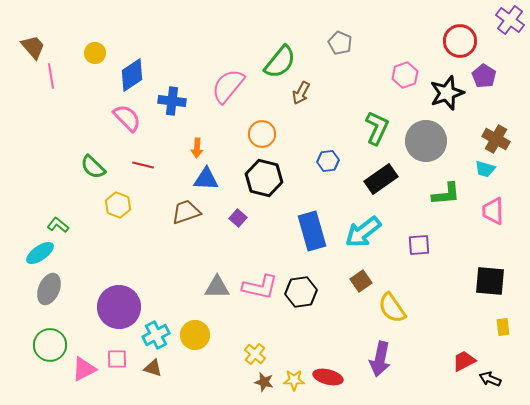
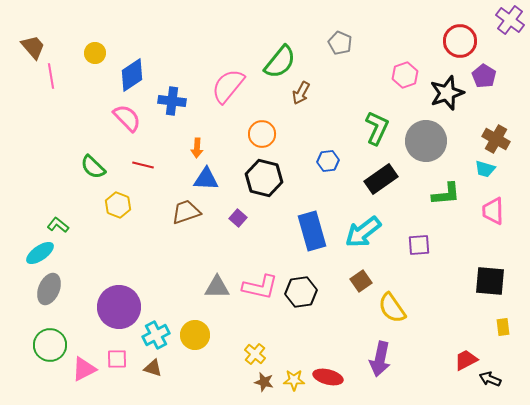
red trapezoid at (464, 361): moved 2 px right, 1 px up
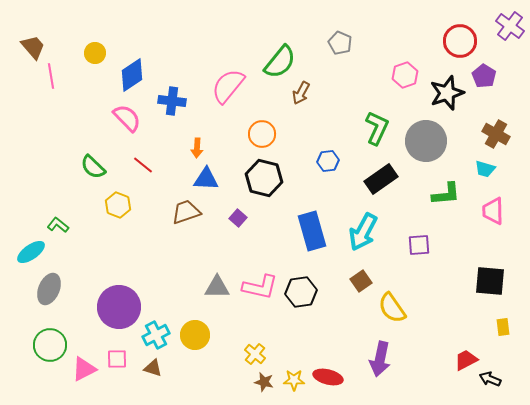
purple cross at (510, 20): moved 6 px down
brown cross at (496, 139): moved 5 px up
red line at (143, 165): rotated 25 degrees clockwise
cyan arrow at (363, 232): rotated 24 degrees counterclockwise
cyan ellipse at (40, 253): moved 9 px left, 1 px up
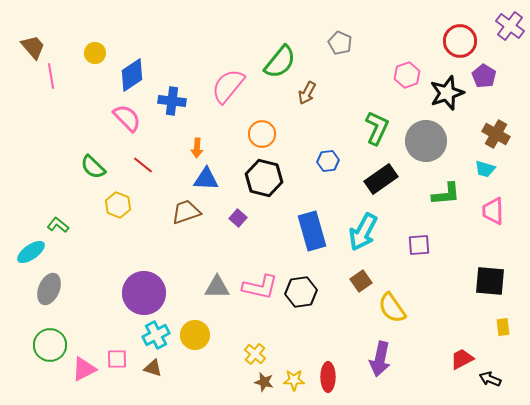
pink hexagon at (405, 75): moved 2 px right
brown arrow at (301, 93): moved 6 px right
purple circle at (119, 307): moved 25 px right, 14 px up
red trapezoid at (466, 360): moved 4 px left, 1 px up
red ellipse at (328, 377): rotated 76 degrees clockwise
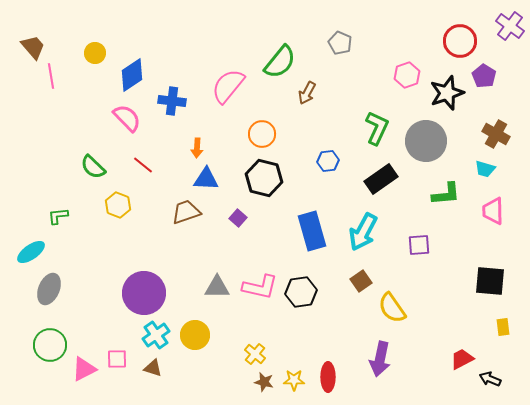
green L-shape at (58, 225): moved 9 px up; rotated 45 degrees counterclockwise
cyan cross at (156, 335): rotated 8 degrees counterclockwise
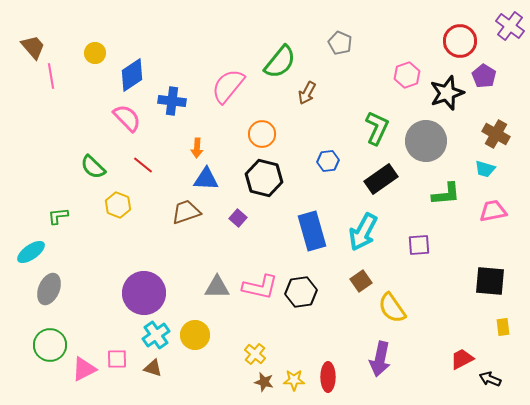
pink trapezoid at (493, 211): rotated 80 degrees clockwise
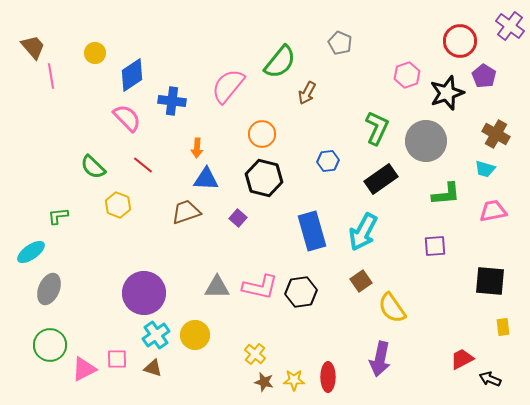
purple square at (419, 245): moved 16 px right, 1 px down
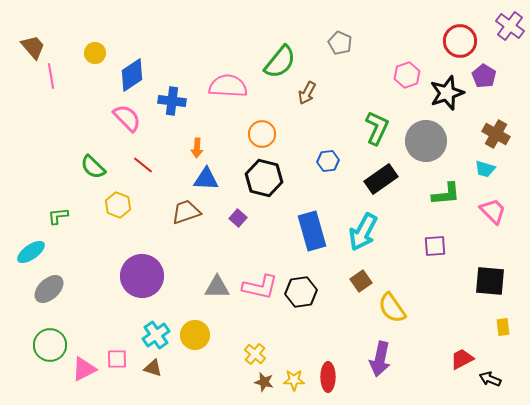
pink semicircle at (228, 86): rotated 54 degrees clockwise
pink trapezoid at (493, 211): rotated 56 degrees clockwise
gray ellipse at (49, 289): rotated 24 degrees clockwise
purple circle at (144, 293): moved 2 px left, 17 px up
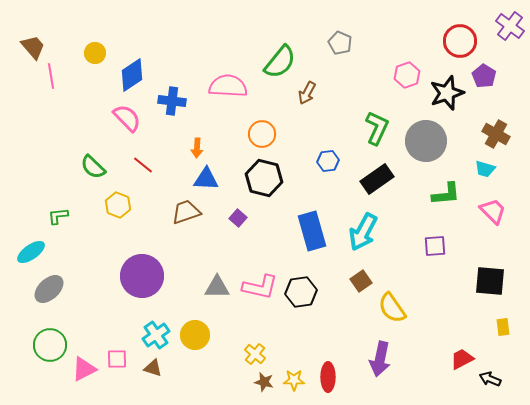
black rectangle at (381, 179): moved 4 px left
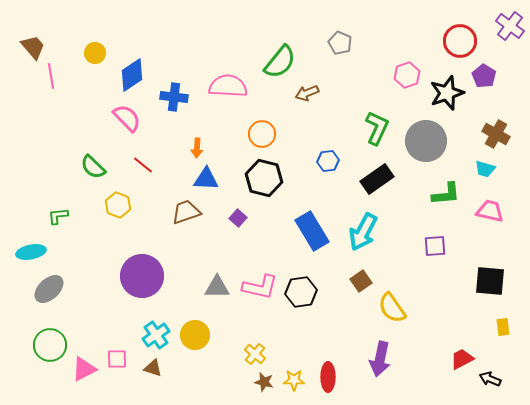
brown arrow at (307, 93): rotated 40 degrees clockwise
blue cross at (172, 101): moved 2 px right, 4 px up
pink trapezoid at (493, 211): moved 3 px left; rotated 32 degrees counterclockwise
blue rectangle at (312, 231): rotated 15 degrees counterclockwise
cyan ellipse at (31, 252): rotated 24 degrees clockwise
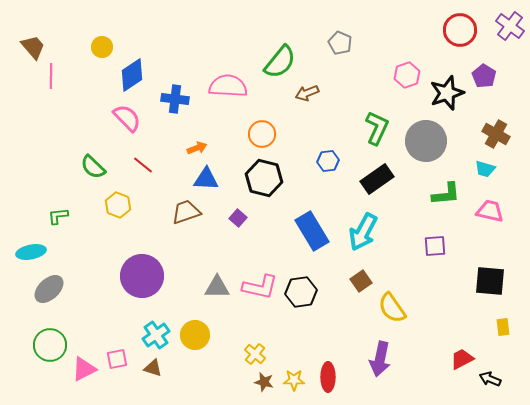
red circle at (460, 41): moved 11 px up
yellow circle at (95, 53): moved 7 px right, 6 px up
pink line at (51, 76): rotated 10 degrees clockwise
blue cross at (174, 97): moved 1 px right, 2 px down
orange arrow at (197, 148): rotated 114 degrees counterclockwise
pink square at (117, 359): rotated 10 degrees counterclockwise
